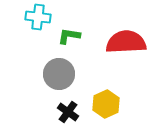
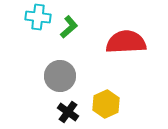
green L-shape: moved 9 px up; rotated 130 degrees clockwise
gray circle: moved 1 px right, 2 px down
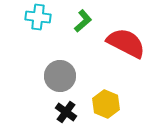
green L-shape: moved 14 px right, 6 px up
red semicircle: moved 1 px down; rotated 30 degrees clockwise
yellow hexagon: rotated 12 degrees counterclockwise
black cross: moved 2 px left
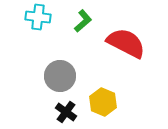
yellow hexagon: moved 3 px left, 2 px up
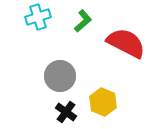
cyan cross: rotated 25 degrees counterclockwise
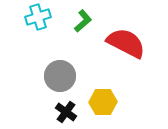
yellow hexagon: rotated 24 degrees counterclockwise
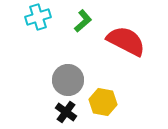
red semicircle: moved 2 px up
gray circle: moved 8 px right, 4 px down
yellow hexagon: rotated 12 degrees clockwise
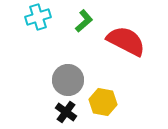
green L-shape: moved 1 px right
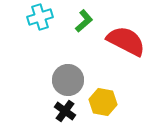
cyan cross: moved 2 px right
black cross: moved 1 px left, 1 px up
